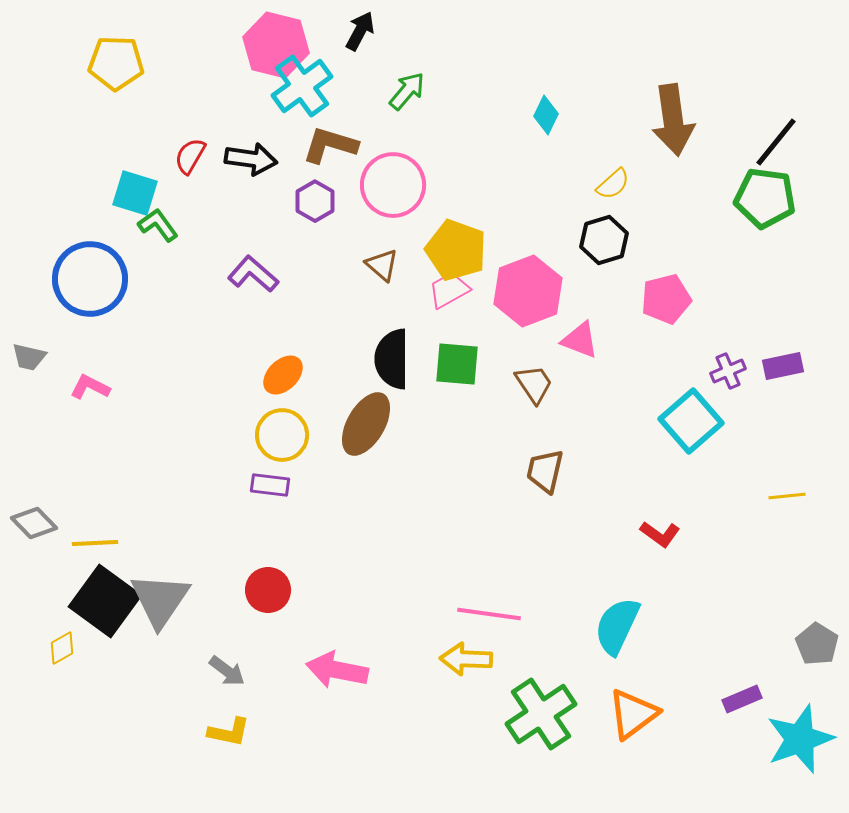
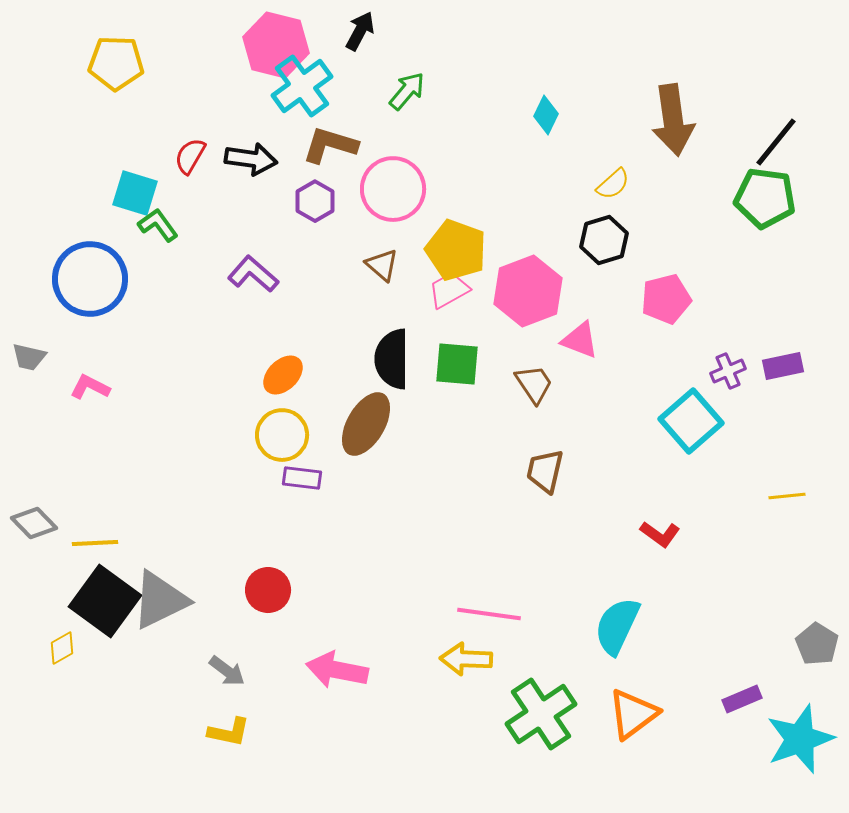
pink circle at (393, 185): moved 4 px down
purple rectangle at (270, 485): moved 32 px right, 7 px up
gray triangle at (160, 600): rotated 30 degrees clockwise
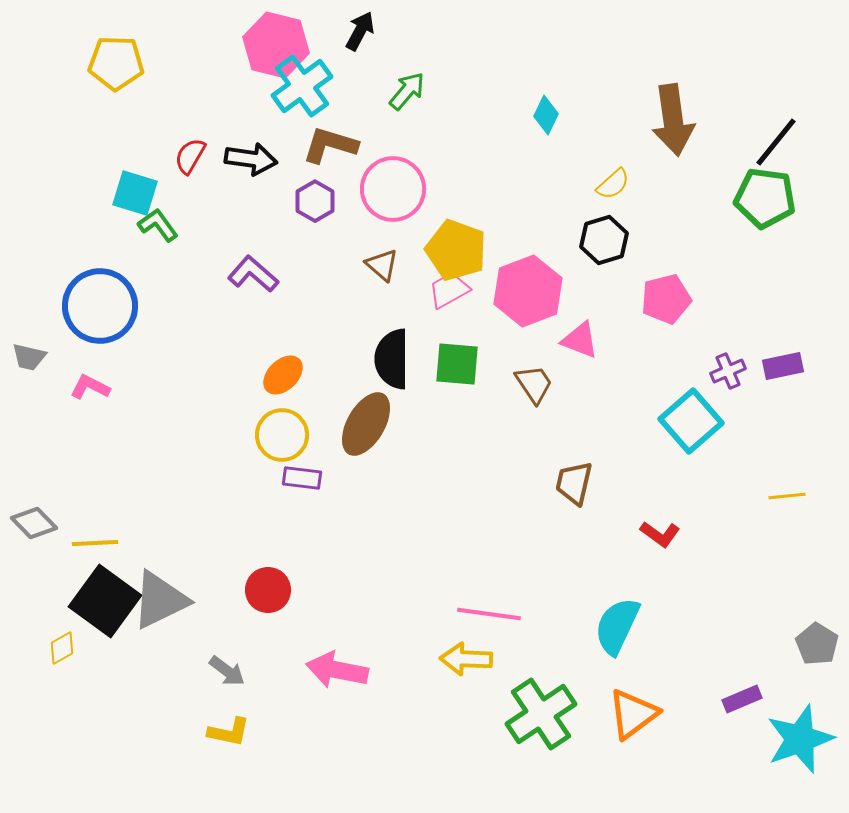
blue circle at (90, 279): moved 10 px right, 27 px down
brown trapezoid at (545, 471): moved 29 px right, 12 px down
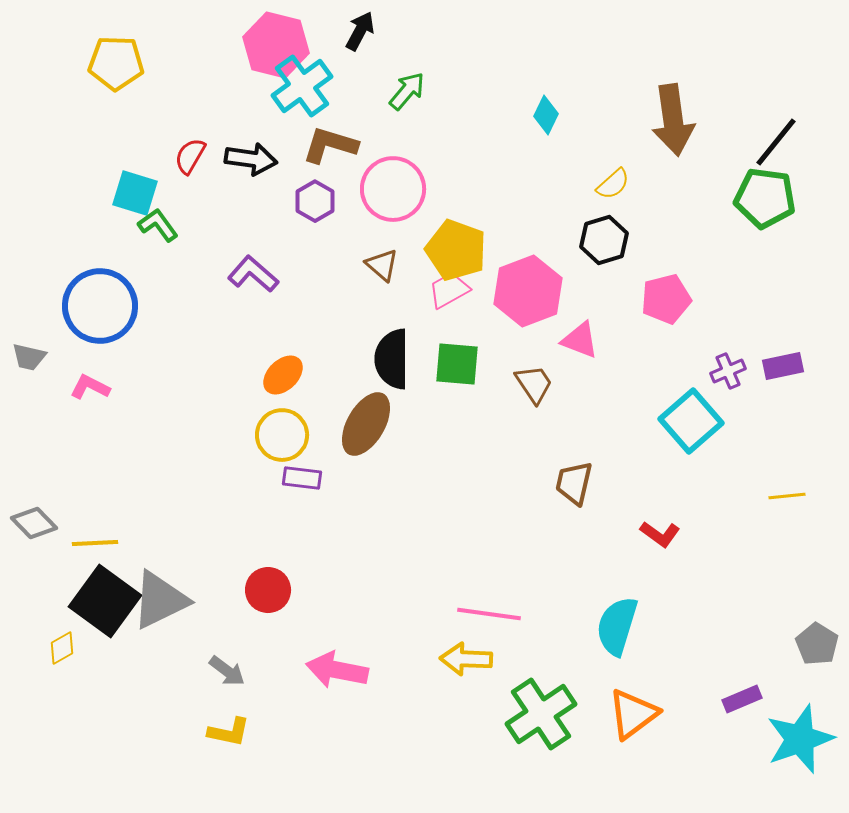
cyan semicircle at (617, 626): rotated 8 degrees counterclockwise
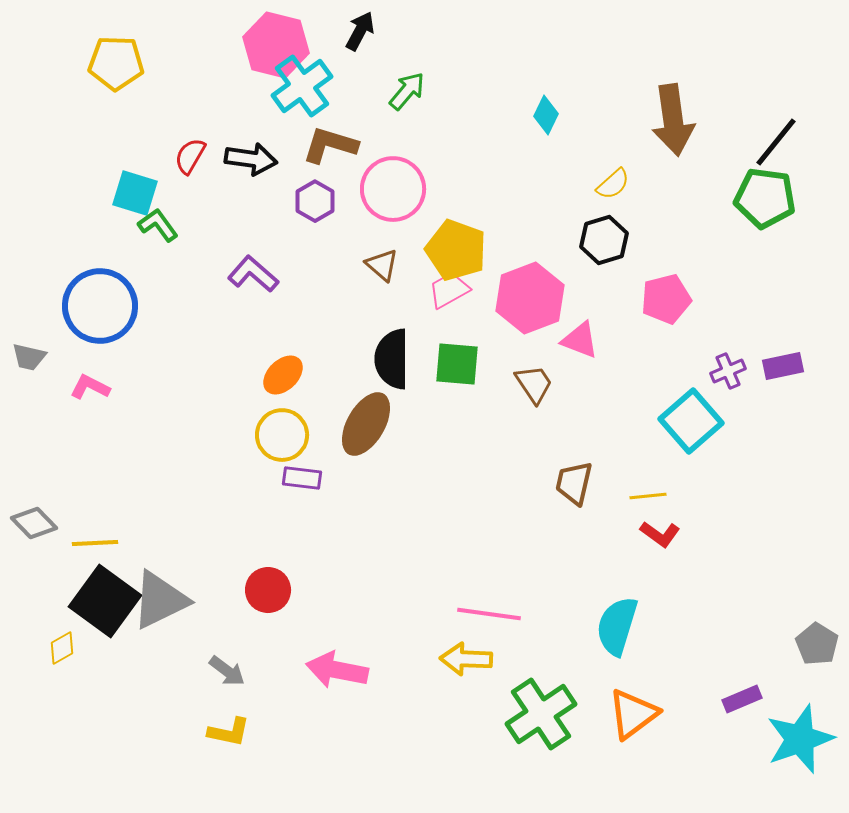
pink hexagon at (528, 291): moved 2 px right, 7 px down
yellow line at (787, 496): moved 139 px left
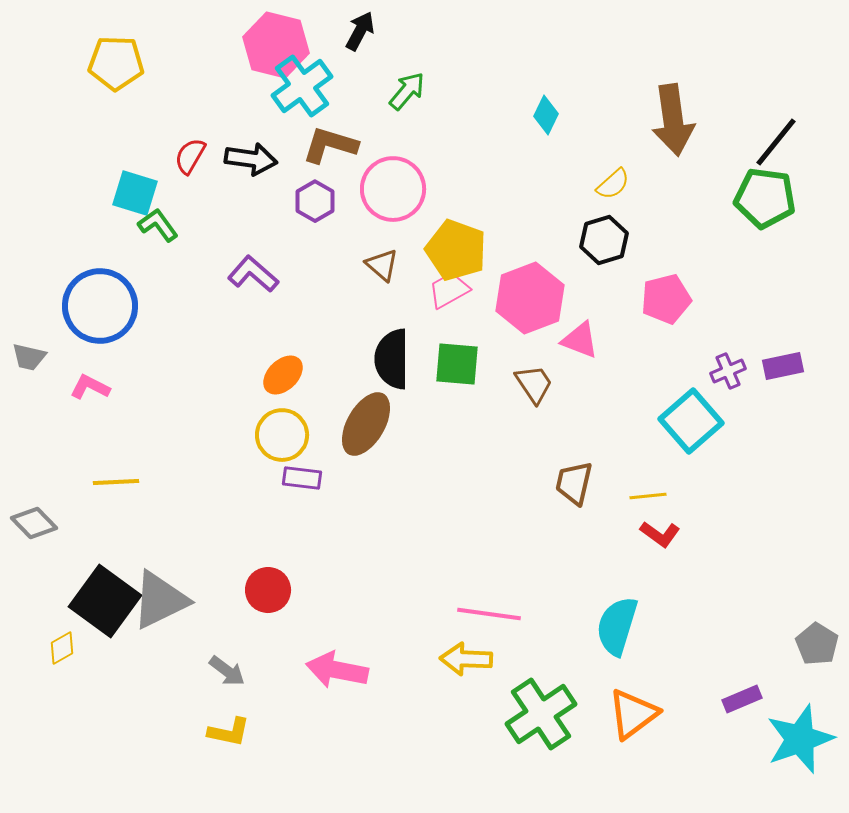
yellow line at (95, 543): moved 21 px right, 61 px up
